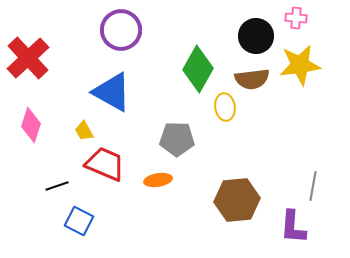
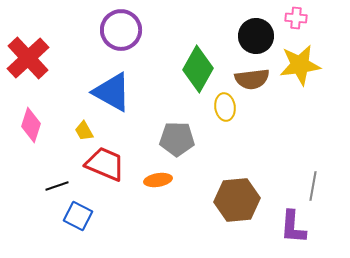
blue square: moved 1 px left, 5 px up
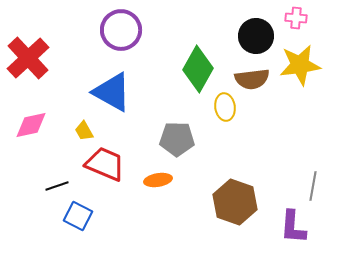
pink diamond: rotated 60 degrees clockwise
brown hexagon: moved 2 px left, 2 px down; rotated 24 degrees clockwise
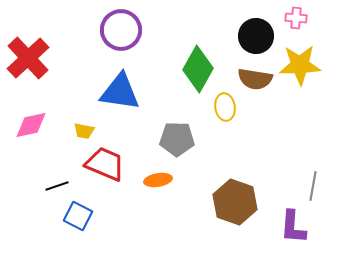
yellow star: rotated 6 degrees clockwise
brown semicircle: moved 3 px right; rotated 16 degrees clockwise
blue triangle: moved 8 px right; rotated 21 degrees counterclockwise
yellow trapezoid: rotated 50 degrees counterclockwise
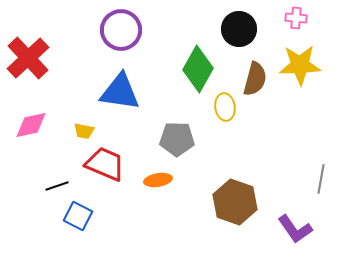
black circle: moved 17 px left, 7 px up
brown semicircle: rotated 84 degrees counterclockwise
gray line: moved 8 px right, 7 px up
purple L-shape: moved 2 px right, 2 px down; rotated 39 degrees counterclockwise
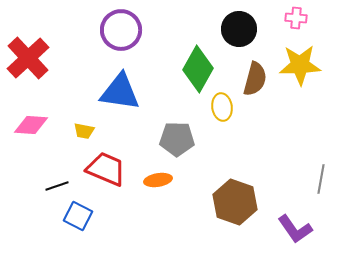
yellow ellipse: moved 3 px left
pink diamond: rotated 16 degrees clockwise
red trapezoid: moved 1 px right, 5 px down
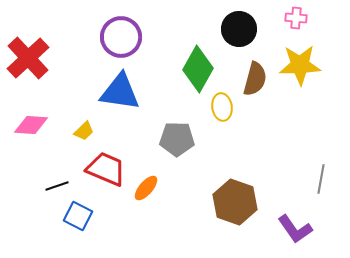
purple circle: moved 7 px down
yellow trapezoid: rotated 55 degrees counterclockwise
orange ellipse: moved 12 px left, 8 px down; rotated 40 degrees counterclockwise
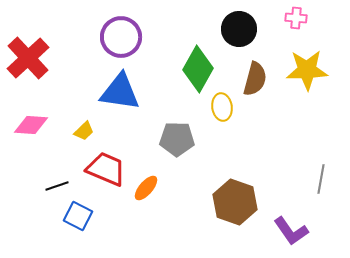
yellow star: moved 7 px right, 5 px down
purple L-shape: moved 4 px left, 2 px down
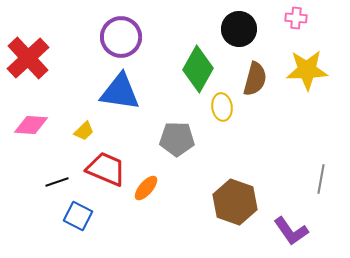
black line: moved 4 px up
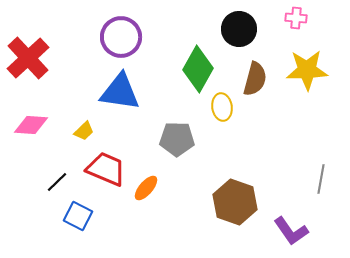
black line: rotated 25 degrees counterclockwise
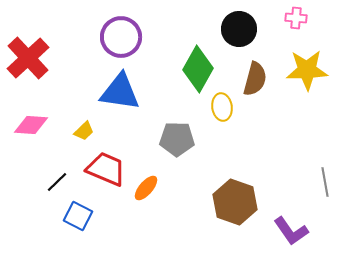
gray line: moved 4 px right, 3 px down; rotated 20 degrees counterclockwise
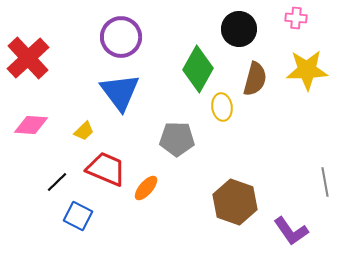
blue triangle: rotated 45 degrees clockwise
